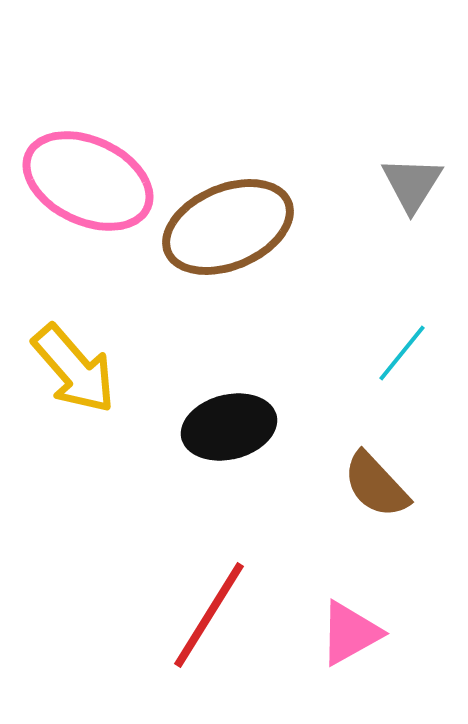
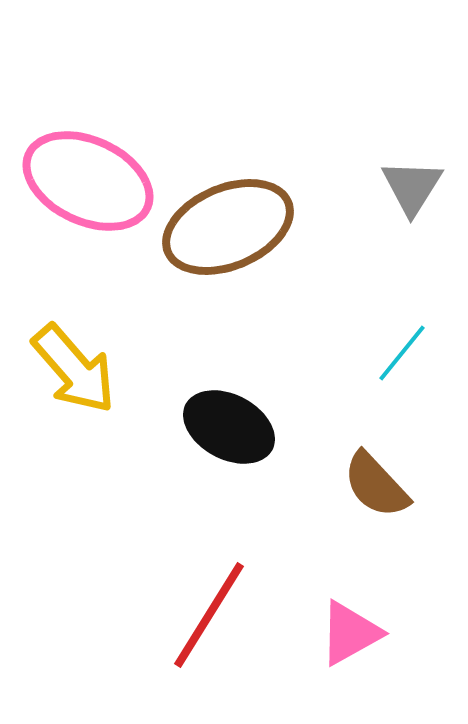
gray triangle: moved 3 px down
black ellipse: rotated 42 degrees clockwise
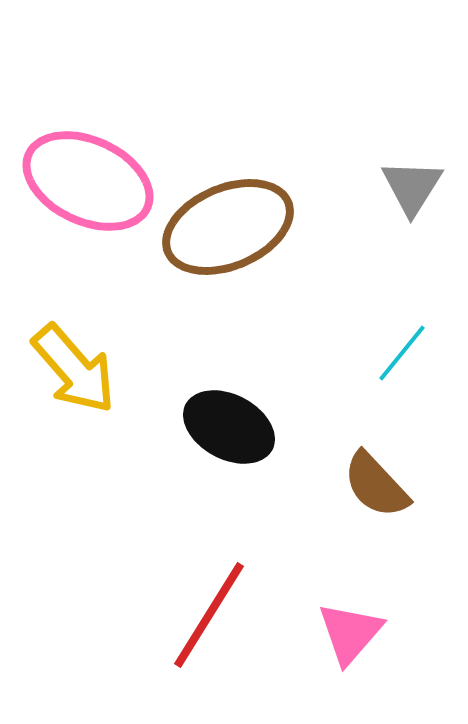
pink triangle: rotated 20 degrees counterclockwise
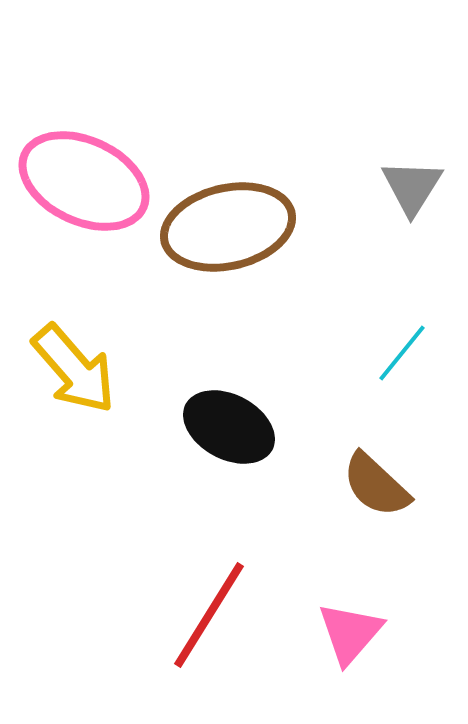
pink ellipse: moved 4 px left
brown ellipse: rotated 10 degrees clockwise
brown semicircle: rotated 4 degrees counterclockwise
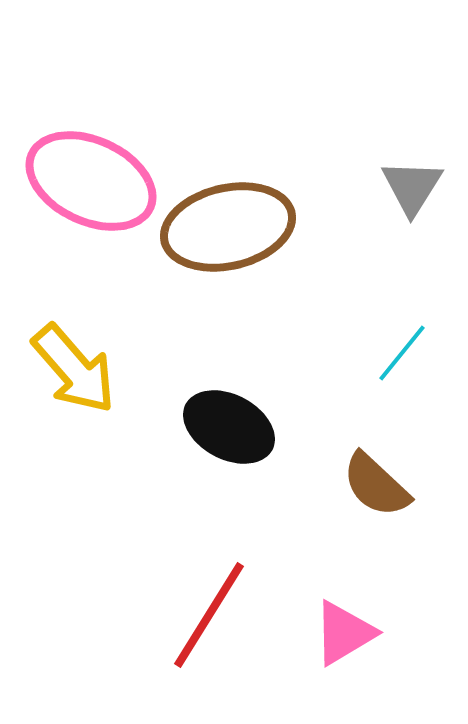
pink ellipse: moved 7 px right
pink triangle: moved 6 px left; rotated 18 degrees clockwise
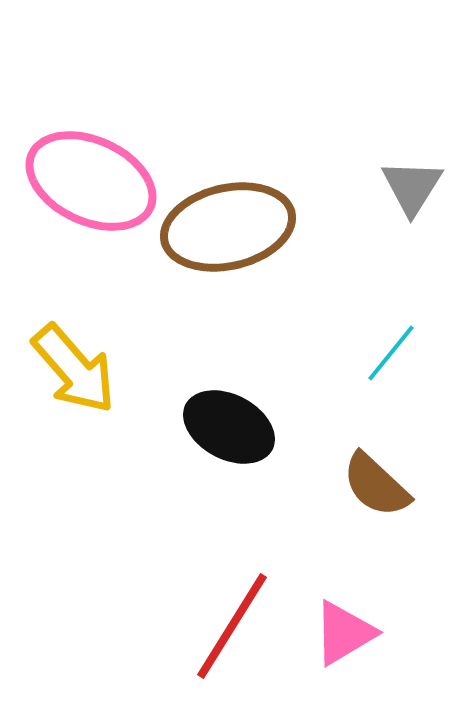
cyan line: moved 11 px left
red line: moved 23 px right, 11 px down
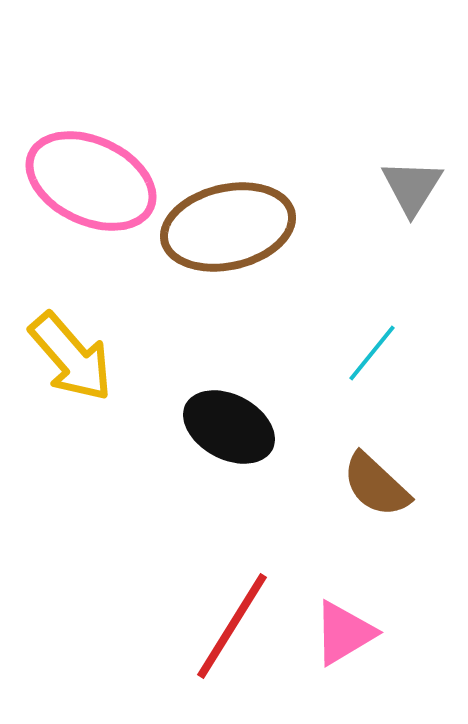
cyan line: moved 19 px left
yellow arrow: moved 3 px left, 12 px up
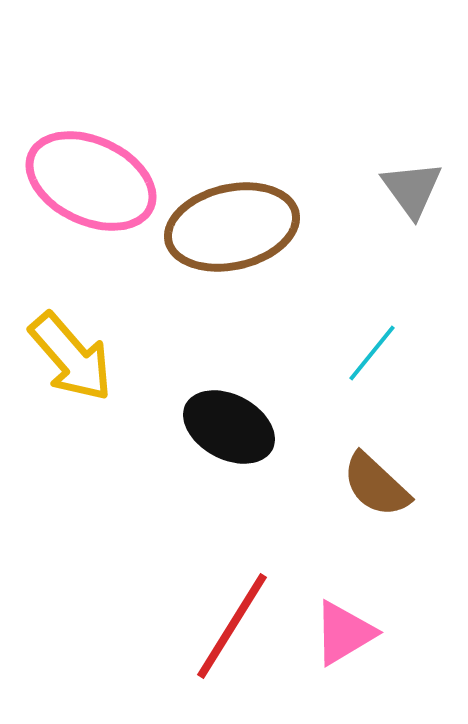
gray triangle: moved 2 px down; rotated 8 degrees counterclockwise
brown ellipse: moved 4 px right
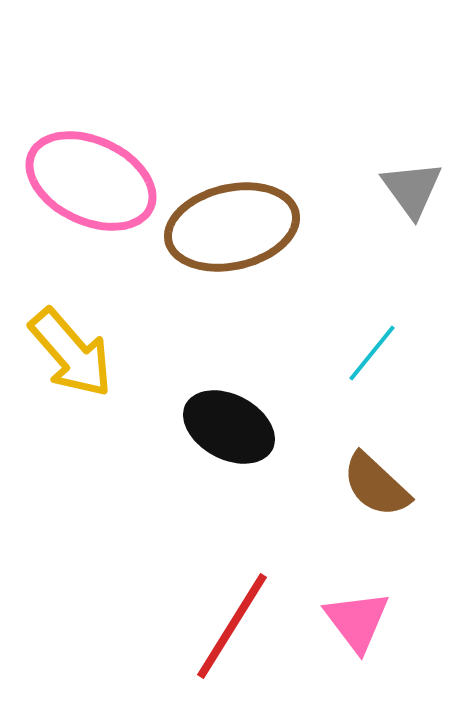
yellow arrow: moved 4 px up
pink triangle: moved 13 px right, 12 px up; rotated 36 degrees counterclockwise
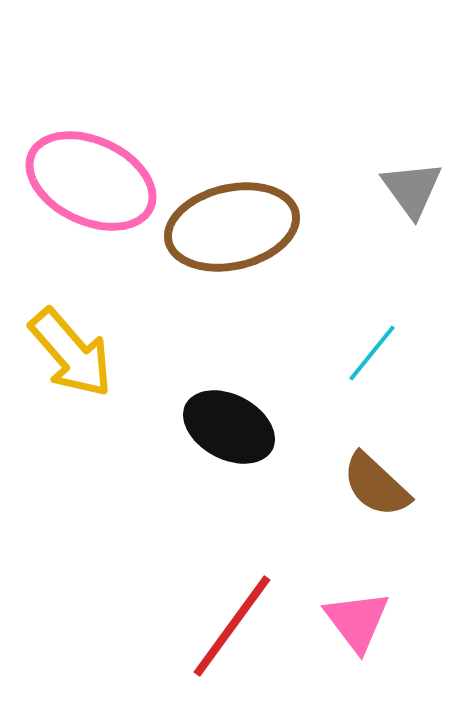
red line: rotated 4 degrees clockwise
